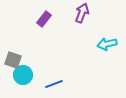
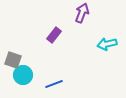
purple rectangle: moved 10 px right, 16 px down
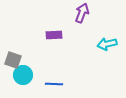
purple rectangle: rotated 49 degrees clockwise
blue line: rotated 24 degrees clockwise
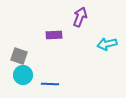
purple arrow: moved 2 px left, 4 px down
gray square: moved 6 px right, 4 px up
blue line: moved 4 px left
